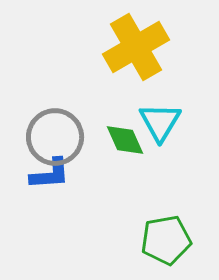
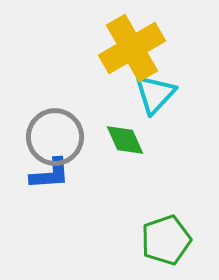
yellow cross: moved 4 px left, 1 px down
cyan triangle: moved 5 px left, 28 px up; rotated 12 degrees clockwise
green pentagon: rotated 9 degrees counterclockwise
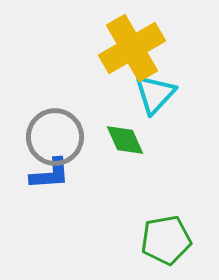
green pentagon: rotated 9 degrees clockwise
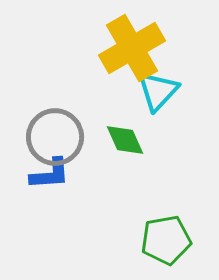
cyan triangle: moved 3 px right, 3 px up
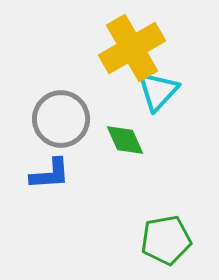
gray circle: moved 6 px right, 18 px up
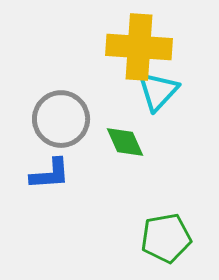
yellow cross: moved 7 px right, 1 px up; rotated 34 degrees clockwise
green diamond: moved 2 px down
green pentagon: moved 2 px up
